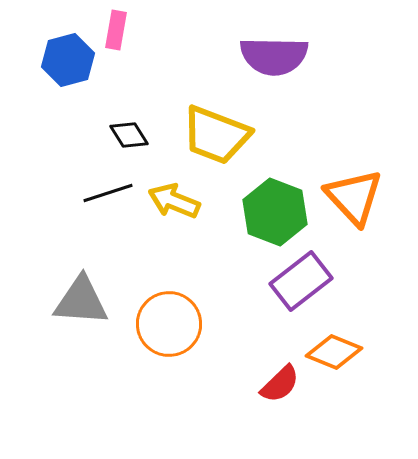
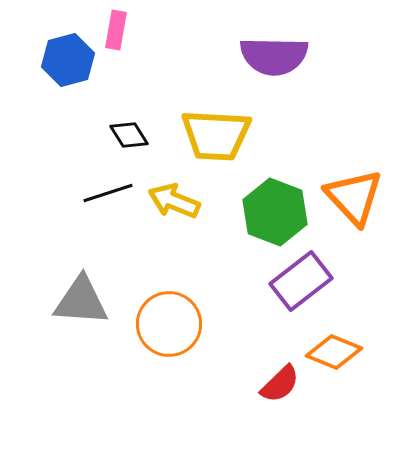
yellow trapezoid: rotated 18 degrees counterclockwise
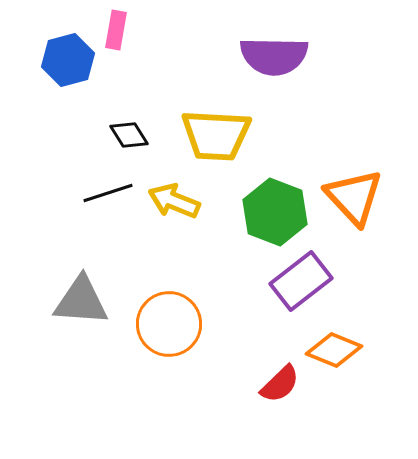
orange diamond: moved 2 px up
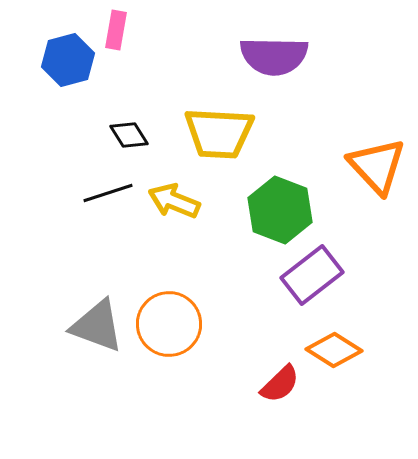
yellow trapezoid: moved 3 px right, 2 px up
orange triangle: moved 23 px right, 31 px up
green hexagon: moved 5 px right, 2 px up
purple rectangle: moved 11 px right, 6 px up
gray triangle: moved 16 px right, 25 px down; rotated 16 degrees clockwise
orange diamond: rotated 10 degrees clockwise
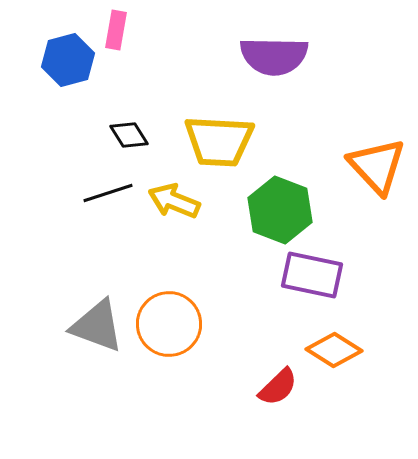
yellow trapezoid: moved 8 px down
purple rectangle: rotated 50 degrees clockwise
red semicircle: moved 2 px left, 3 px down
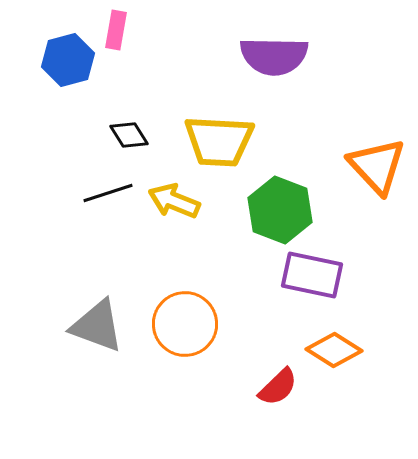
orange circle: moved 16 px right
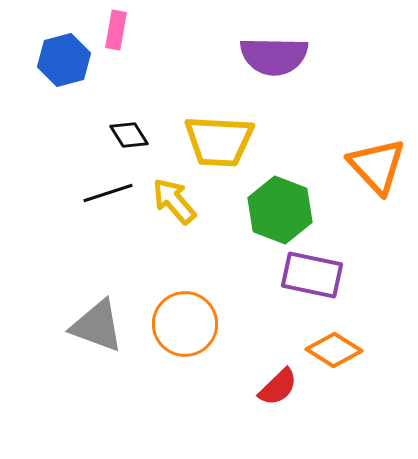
blue hexagon: moved 4 px left
yellow arrow: rotated 27 degrees clockwise
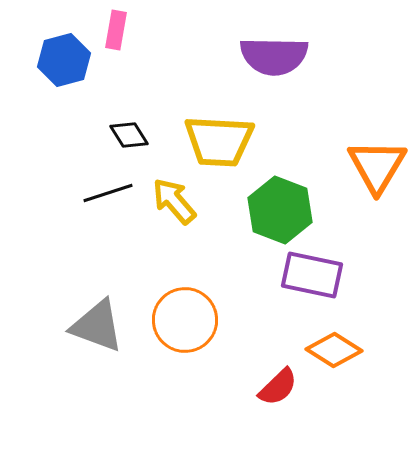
orange triangle: rotated 14 degrees clockwise
orange circle: moved 4 px up
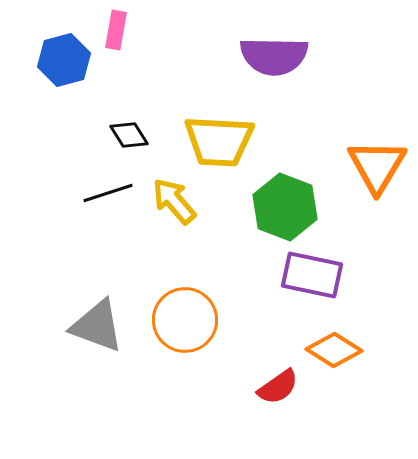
green hexagon: moved 5 px right, 3 px up
red semicircle: rotated 9 degrees clockwise
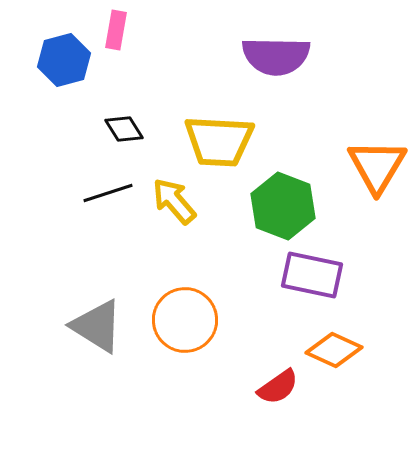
purple semicircle: moved 2 px right
black diamond: moved 5 px left, 6 px up
green hexagon: moved 2 px left, 1 px up
gray triangle: rotated 12 degrees clockwise
orange diamond: rotated 8 degrees counterclockwise
